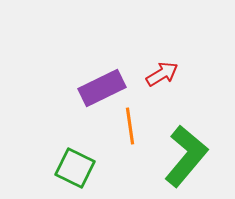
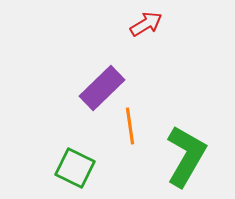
red arrow: moved 16 px left, 50 px up
purple rectangle: rotated 18 degrees counterclockwise
green L-shape: rotated 10 degrees counterclockwise
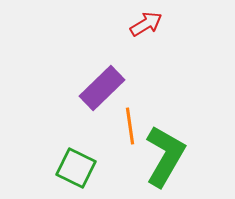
green L-shape: moved 21 px left
green square: moved 1 px right
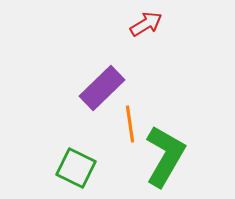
orange line: moved 2 px up
